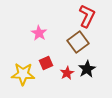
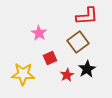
red L-shape: rotated 60 degrees clockwise
red square: moved 4 px right, 5 px up
red star: moved 2 px down
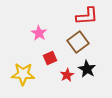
black star: rotated 12 degrees counterclockwise
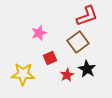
red L-shape: rotated 15 degrees counterclockwise
pink star: rotated 21 degrees clockwise
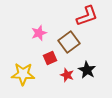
brown square: moved 9 px left
black star: moved 1 px down
red star: rotated 24 degrees counterclockwise
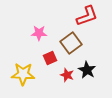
pink star: rotated 21 degrees clockwise
brown square: moved 2 px right, 1 px down
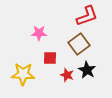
brown square: moved 8 px right, 1 px down
red square: rotated 24 degrees clockwise
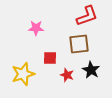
pink star: moved 3 px left, 5 px up
brown square: rotated 30 degrees clockwise
black star: moved 4 px right
yellow star: rotated 20 degrees counterclockwise
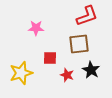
yellow star: moved 2 px left, 1 px up
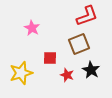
pink star: moved 4 px left; rotated 28 degrees clockwise
brown square: rotated 15 degrees counterclockwise
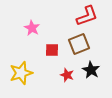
red square: moved 2 px right, 8 px up
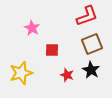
brown square: moved 13 px right
